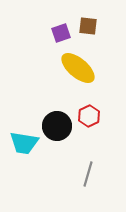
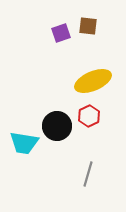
yellow ellipse: moved 15 px right, 13 px down; rotated 63 degrees counterclockwise
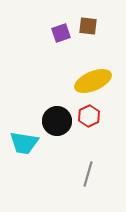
black circle: moved 5 px up
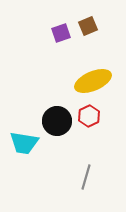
brown square: rotated 30 degrees counterclockwise
gray line: moved 2 px left, 3 px down
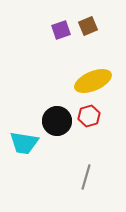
purple square: moved 3 px up
red hexagon: rotated 10 degrees clockwise
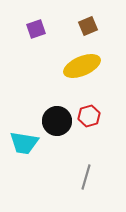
purple square: moved 25 px left, 1 px up
yellow ellipse: moved 11 px left, 15 px up
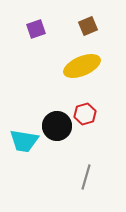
red hexagon: moved 4 px left, 2 px up
black circle: moved 5 px down
cyan trapezoid: moved 2 px up
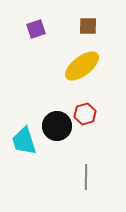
brown square: rotated 24 degrees clockwise
yellow ellipse: rotated 15 degrees counterclockwise
cyan trapezoid: rotated 64 degrees clockwise
gray line: rotated 15 degrees counterclockwise
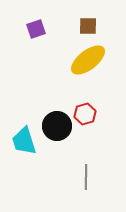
yellow ellipse: moved 6 px right, 6 px up
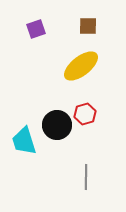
yellow ellipse: moved 7 px left, 6 px down
black circle: moved 1 px up
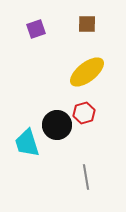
brown square: moved 1 px left, 2 px up
yellow ellipse: moved 6 px right, 6 px down
red hexagon: moved 1 px left, 1 px up
cyan trapezoid: moved 3 px right, 2 px down
gray line: rotated 10 degrees counterclockwise
